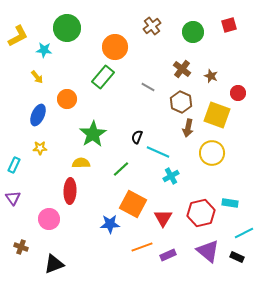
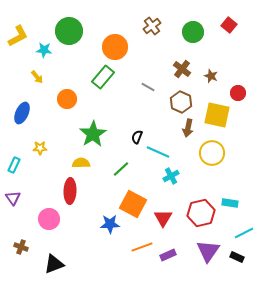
red square at (229, 25): rotated 35 degrees counterclockwise
green circle at (67, 28): moved 2 px right, 3 px down
blue ellipse at (38, 115): moved 16 px left, 2 px up
yellow square at (217, 115): rotated 8 degrees counterclockwise
purple triangle at (208, 251): rotated 25 degrees clockwise
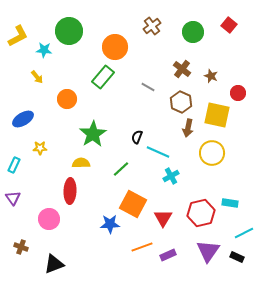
blue ellipse at (22, 113): moved 1 px right, 6 px down; rotated 35 degrees clockwise
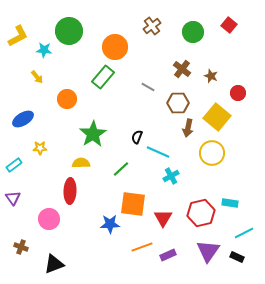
brown hexagon at (181, 102): moved 3 px left, 1 px down; rotated 25 degrees counterclockwise
yellow square at (217, 115): moved 2 px down; rotated 28 degrees clockwise
cyan rectangle at (14, 165): rotated 28 degrees clockwise
orange square at (133, 204): rotated 20 degrees counterclockwise
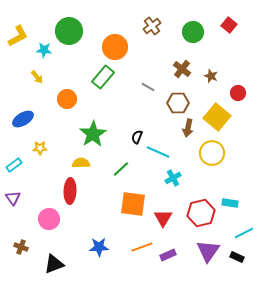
cyan cross at (171, 176): moved 2 px right, 2 px down
blue star at (110, 224): moved 11 px left, 23 px down
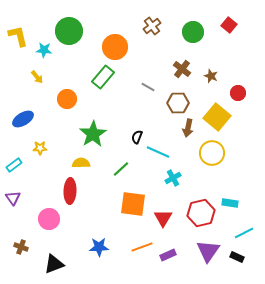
yellow L-shape at (18, 36): rotated 75 degrees counterclockwise
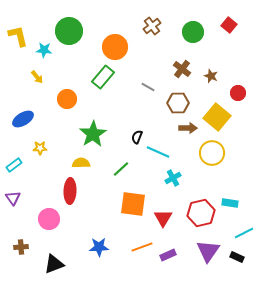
brown arrow at (188, 128): rotated 102 degrees counterclockwise
brown cross at (21, 247): rotated 24 degrees counterclockwise
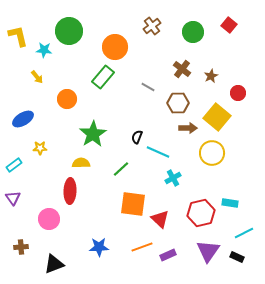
brown star at (211, 76): rotated 24 degrees clockwise
red triangle at (163, 218): moved 3 px left, 1 px down; rotated 18 degrees counterclockwise
